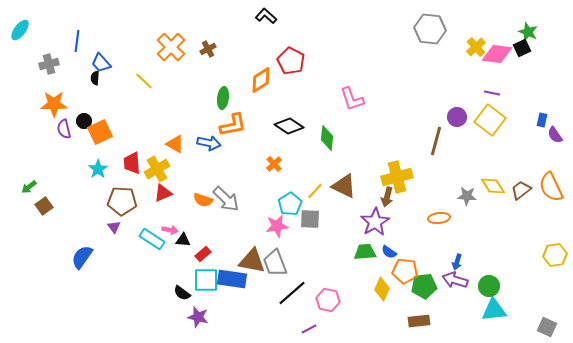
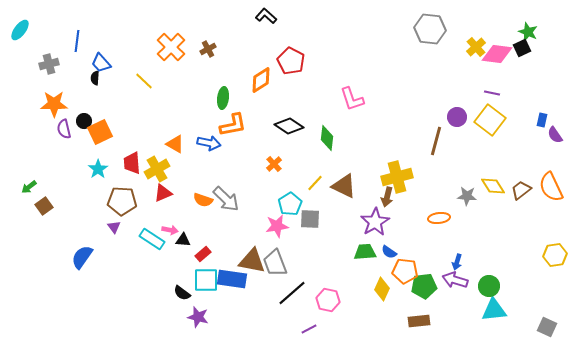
yellow line at (315, 191): moved 8 px up
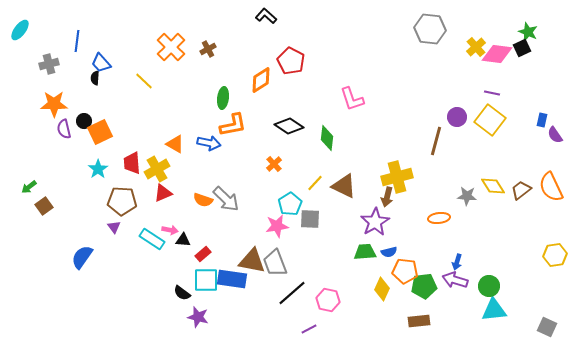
blue semicircle at (389, 252): rotated 49 degrees counterclockwise
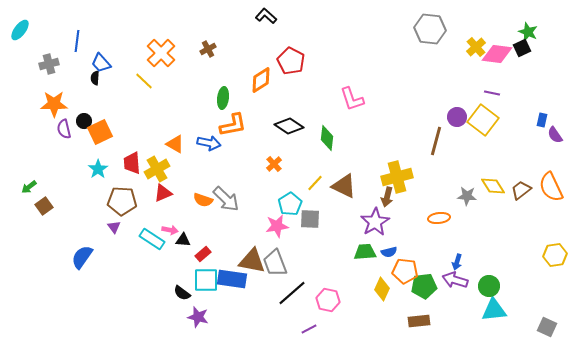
orange cross at (171, 47): moved 10 px left, 6 px down
yellow square at (490, 120): moved 7 px left
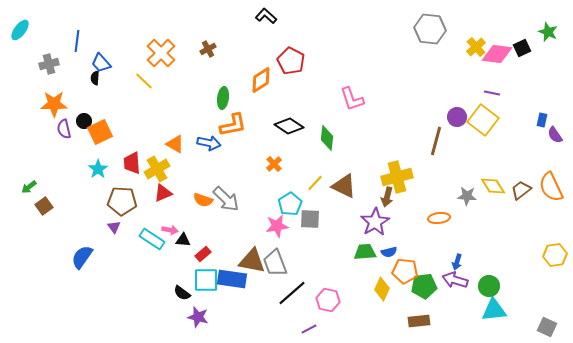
green star at (528, 32): moved 20 px right
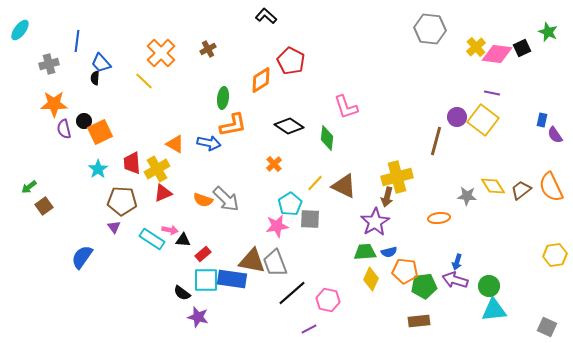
pink L-shape at (352, 99): moved 6 px left, 8 px down
yellow diamond at (382, 289): moved 11 px left, 10 px up
